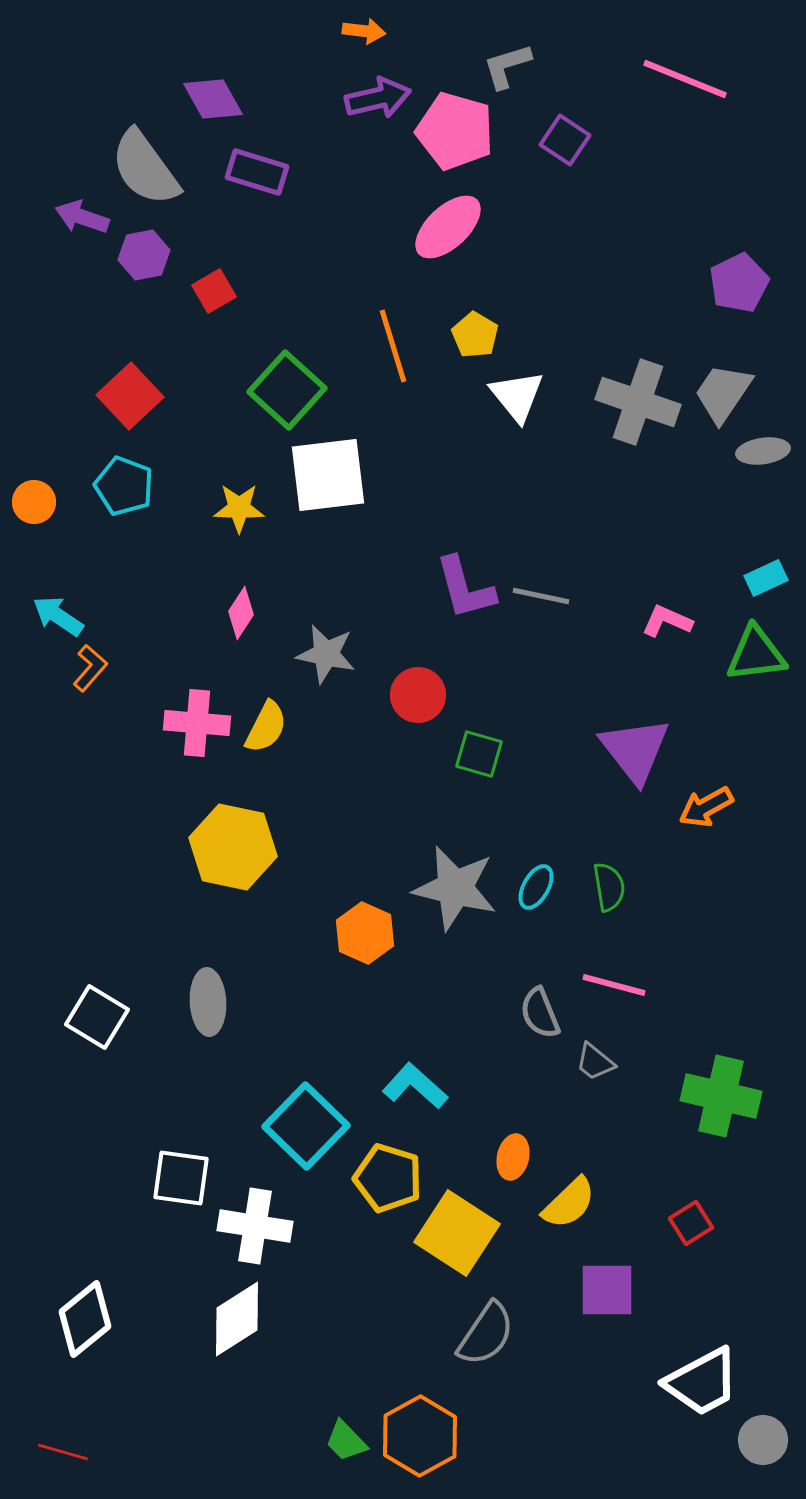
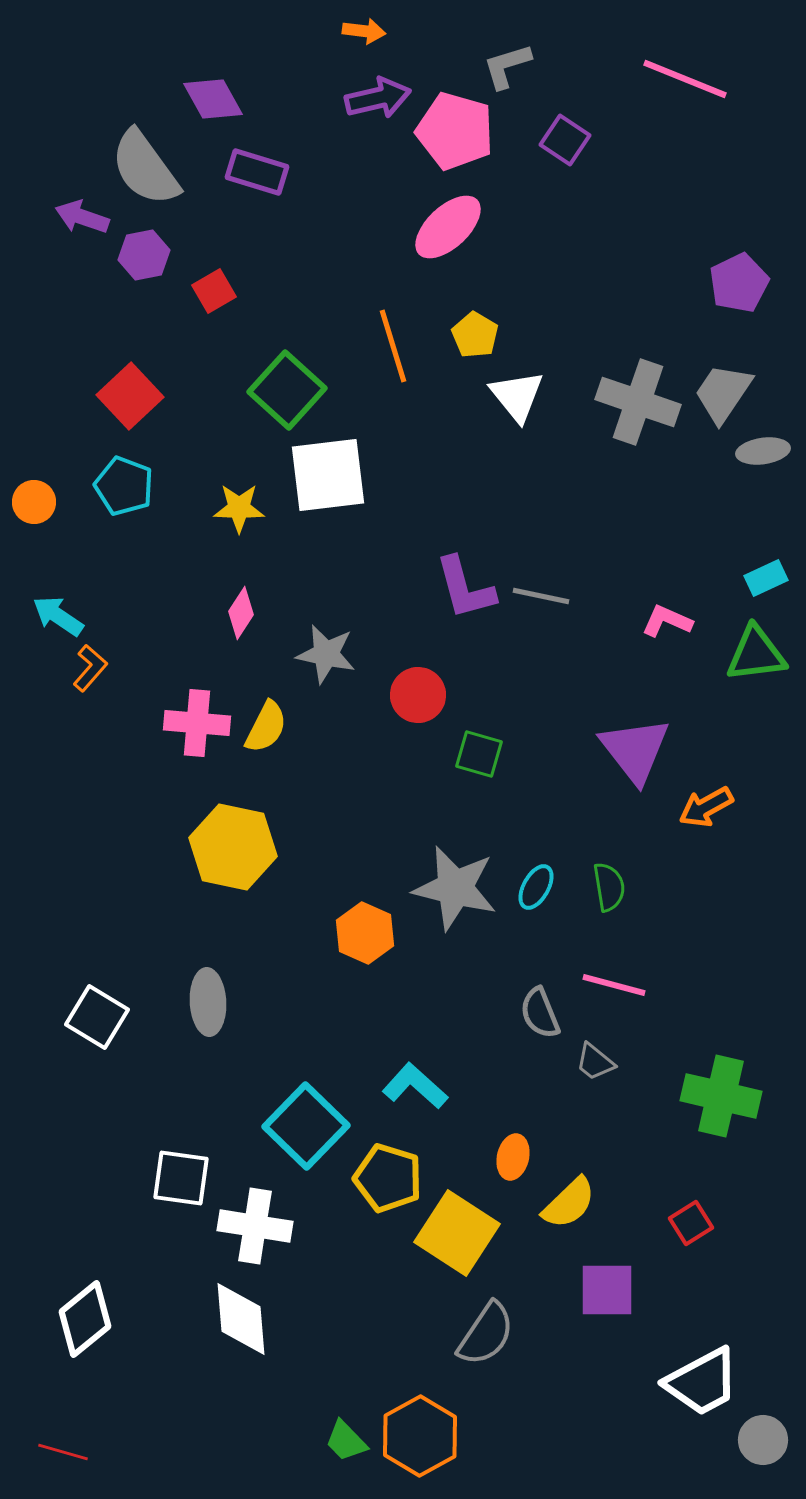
white diamond at (237, 1319): moved 4 px right; rotated 62 degrees counterclockwise
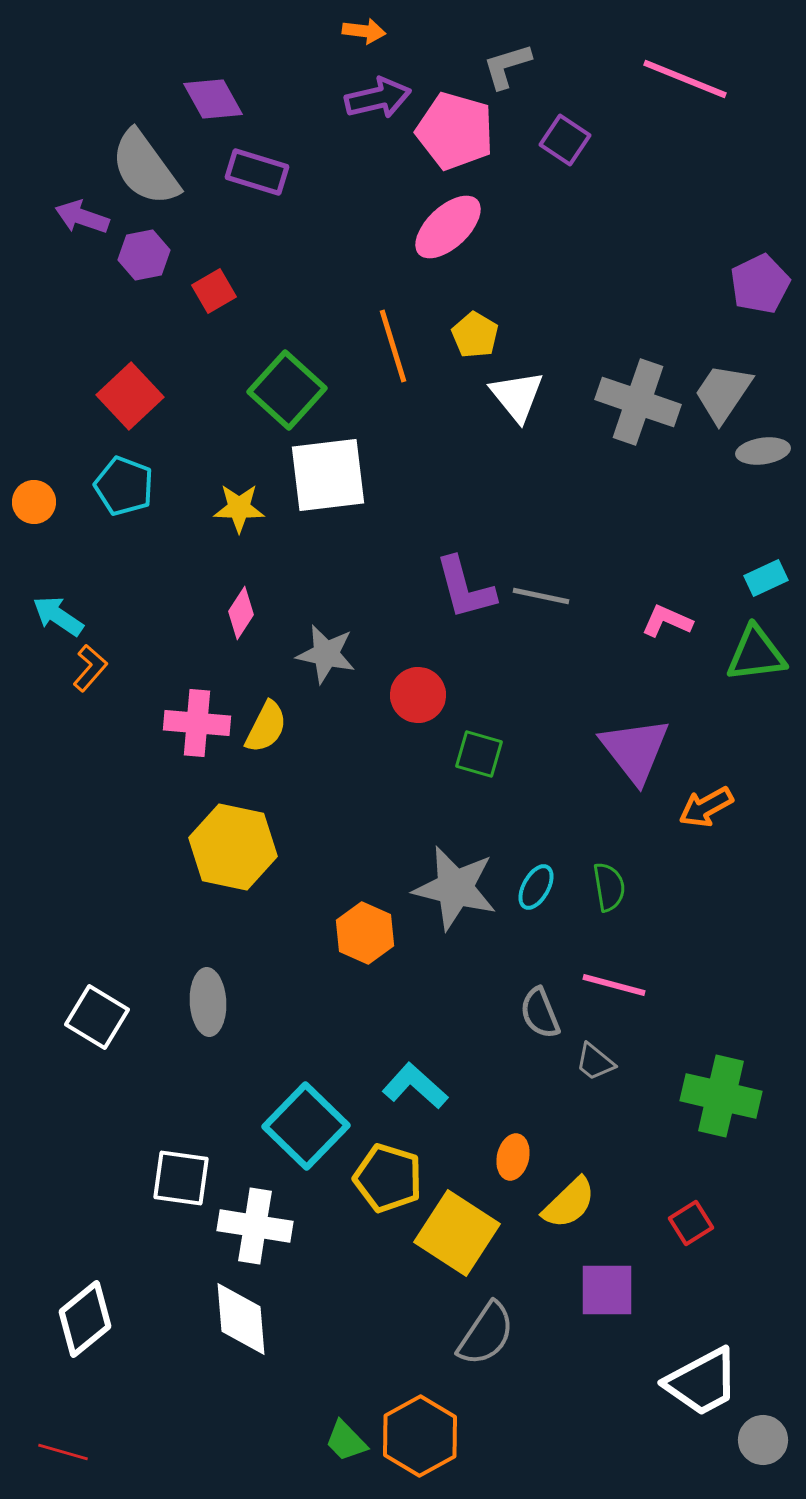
purple pentagon at (739, 283): moved 21 px right, 1 px down
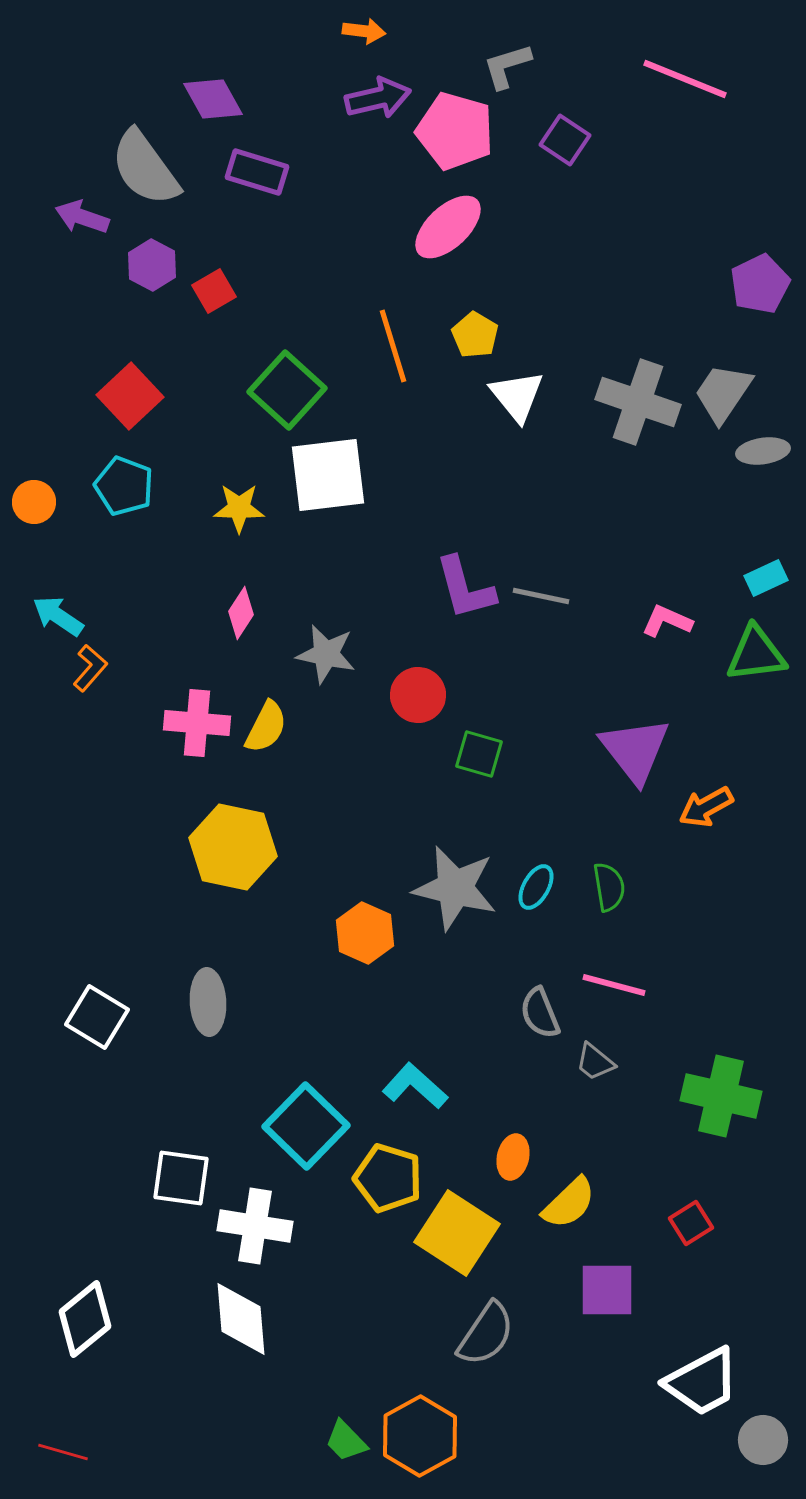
purple hexagon at (144, 255): moved 8 px right, 10 px down; rotated 21 degrees counterclockwise
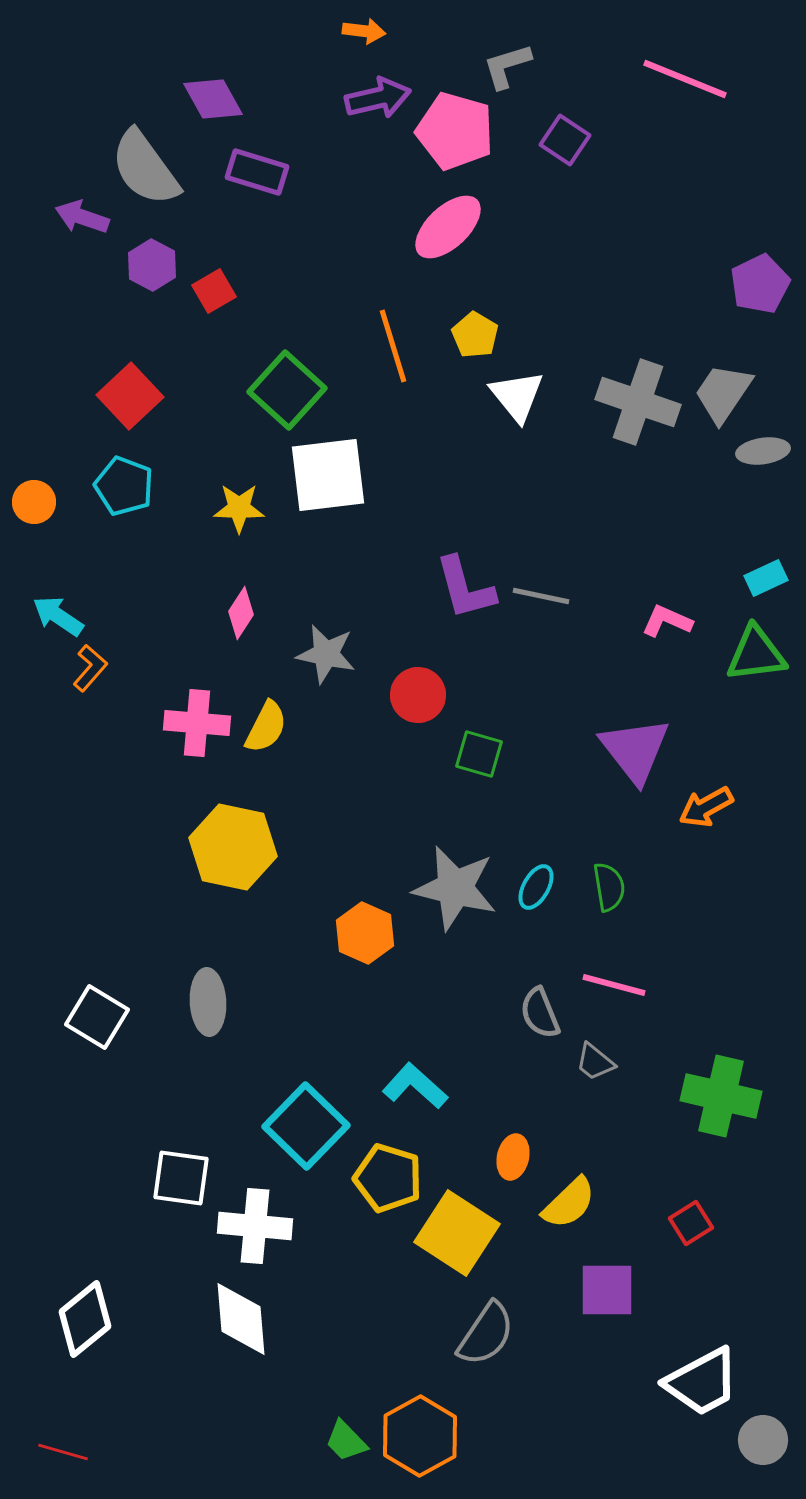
white cross at (255, 1226): rotated 4 degrees counterclockwise
